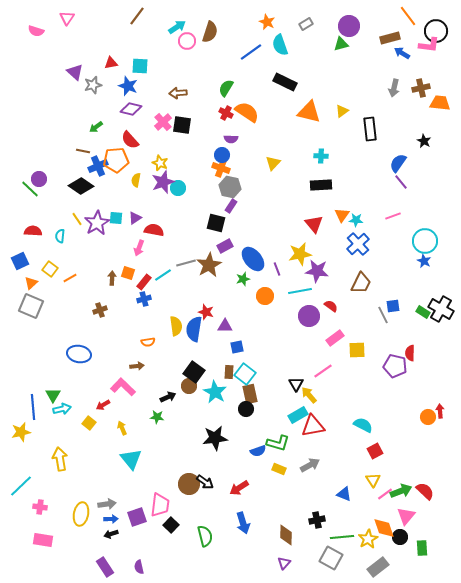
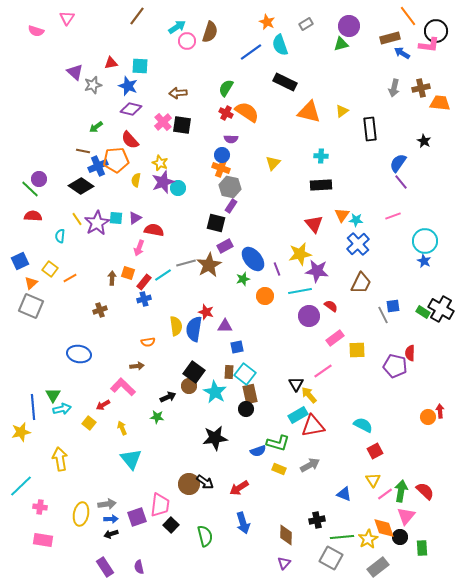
red semicircle at (33, 231): moved 15 px up
green arrow at (401, 491): rotated 60 degrees counterclockwise
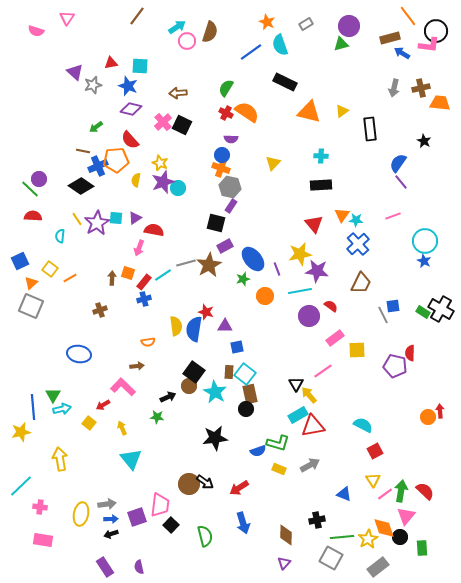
black square at (182, 125): rotated 18 degrees clockwise
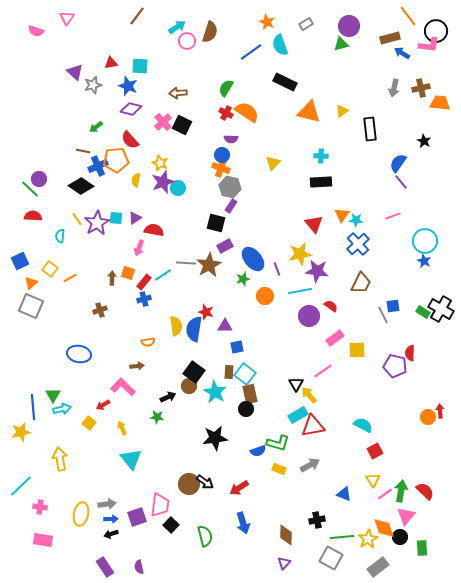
black rectangle at (321, 185): moved 3 px up
gray line at (186, 263): rotated 18 degrees clockwise
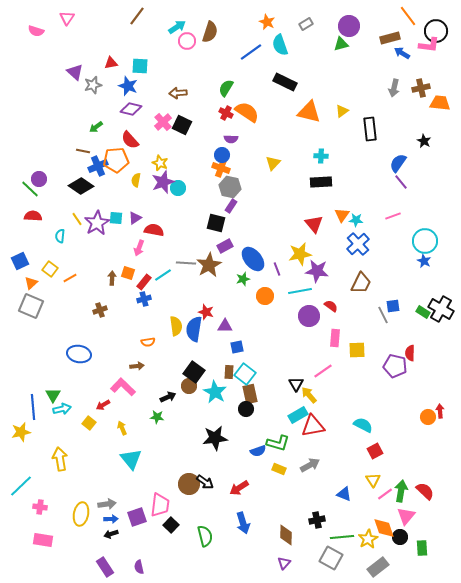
pink rectangle at (335, 338): rotated 48 degrees counterclockwise
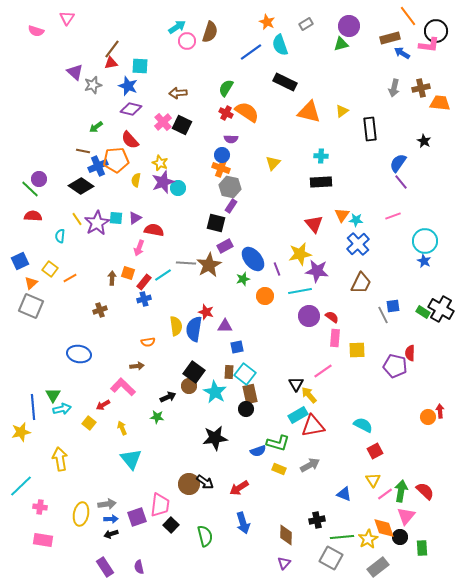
brown line at (137, 16): moved 25 px left, 33 px down
red semicircle at (331, 306): moved 1 px right, 11 px down
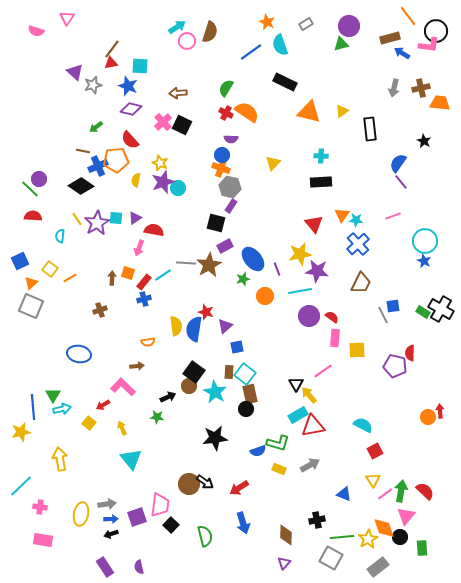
purple triangle at (225, 326): rotated 42 degrees counterclockwise
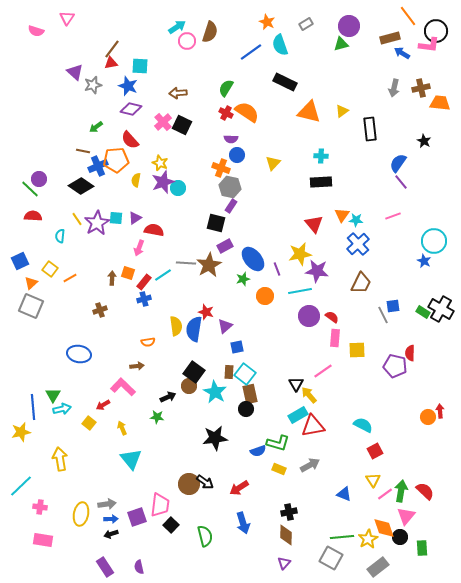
blue circle at (222, 155): moved 15 px right
cyan circle at (425, 241): moved 9 px right
black cross at (317, 520): moved 28 px left, 8 px up
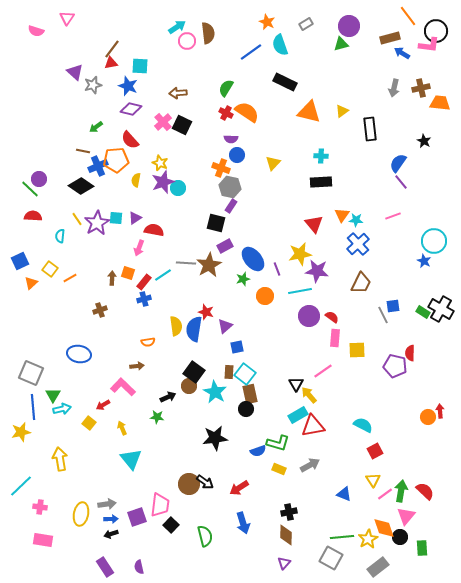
brown semicircle at (210, 32): moved 2 px left, 1 px down; rotated 25 degrees counterclockwise
gray square at (31, 306): moved 67 px down
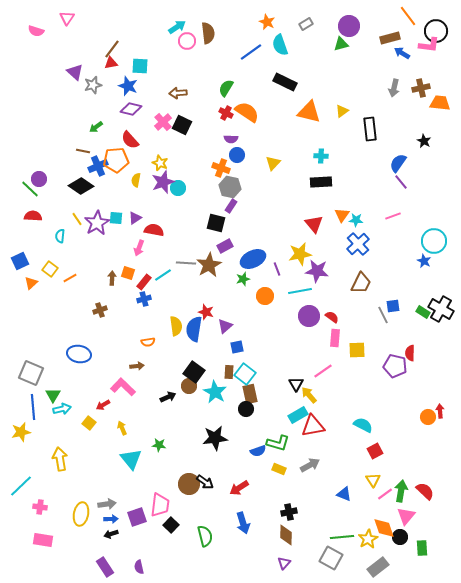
blue ellipse at (253, 259): rotated 75 degrees counterclockwise
green star at (157, 417): moved 2 px right, 28 px down
